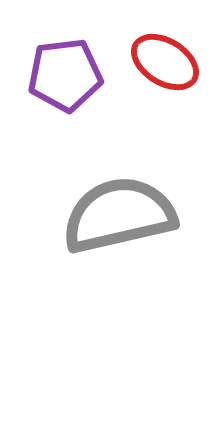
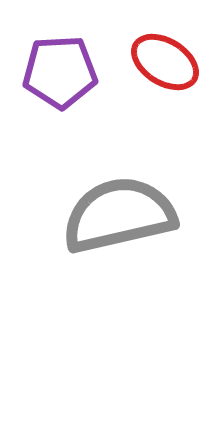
purple pentagon: moved 5 px left, 3 px up; rotated 4 degrees clockwise
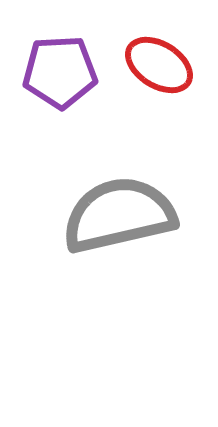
red ellipse: moved 6 px left, 3 px down
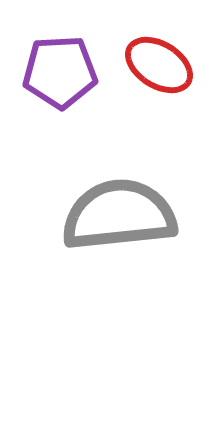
gray semicircle: rotated 7 degrees clockwise
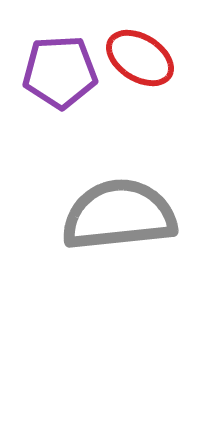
red ellipse: moved 19 px left, 7 px up
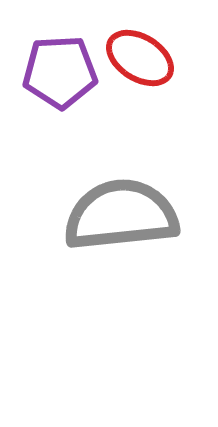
gray semicircle: moved 2 px right
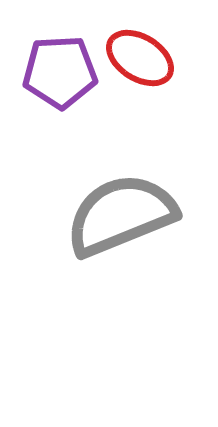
gray semicircle: rotated 16 degrees counterclockwise
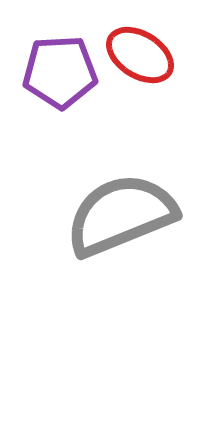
red ellipse: moved 3 px up
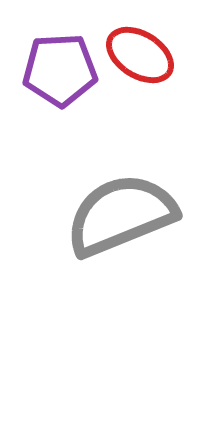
purple pentagon: moved 2 px up
